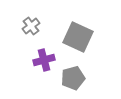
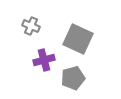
gray cross: rotated 30 degrees counterclockwise
gray square: moved 2 px down
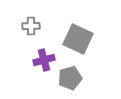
gray cross: rotated 24 degrees counterclockwise
gray pentagon: moved 3 px left
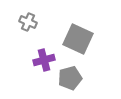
gray cross: moved 3 px left, 4 px up; rotated 24 degrees clockwise
